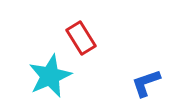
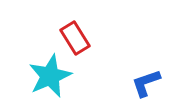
red rectangle: moved 6 px left
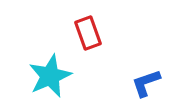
red rectangle: moved 13 px right, 5 px up; rotated 12 degrees clockwise
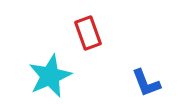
blue L-shape: rotated 92 degrees counterclockwise
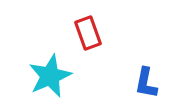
blue L-shape: rotated 32 degrees clockwise
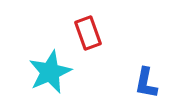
cyan star: moved 4 px up
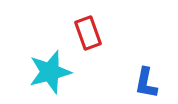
cyan star: rotated 9 degrees clockwise
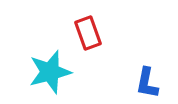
blue L-shape: moved 1 px right
